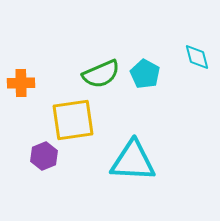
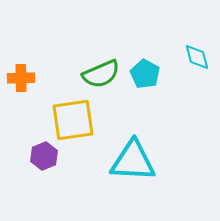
orange cross: moved 5 px up
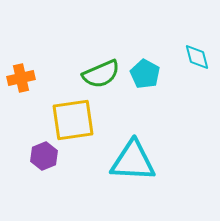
orange cross: rotated 12 degrees counterclockwise
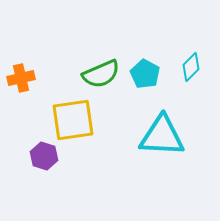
cyan diamond: moved 6 px left, 10 px down; rotated 60 degrees clockwise
purple hexagon: rotated 20 degrees counterclockwise
cyan triangle: moved 29 px right, 25 px up
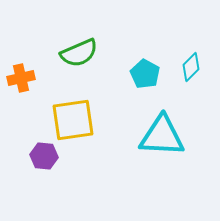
green semicircle: moved 22 px left, 21 px up
purple hexagon: rotated 12 degrees counterclockwise
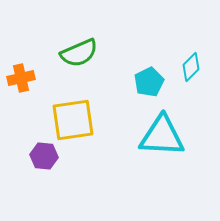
cyan pentagon: moved 4 px right, 8 px down; rotated 16 degrees clockwise
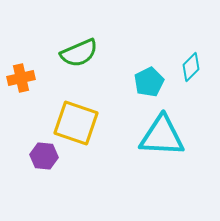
yellow square: moved 3 px right, 3 px down; rotated 27 degrees clockwise
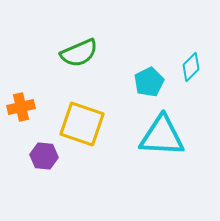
orange cross: moved 29 px down
yellow square: moved 6 px right, 1 px down
